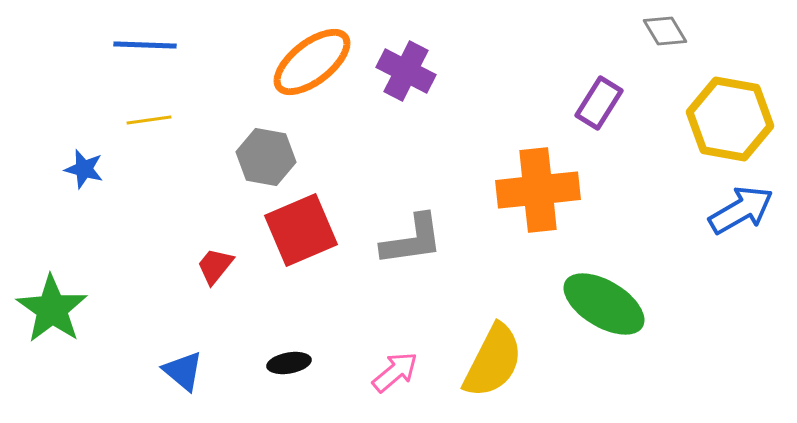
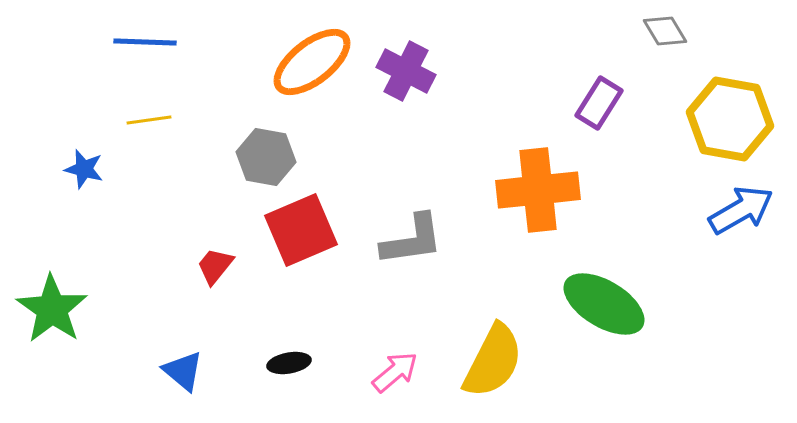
blue line: moved 3 px up
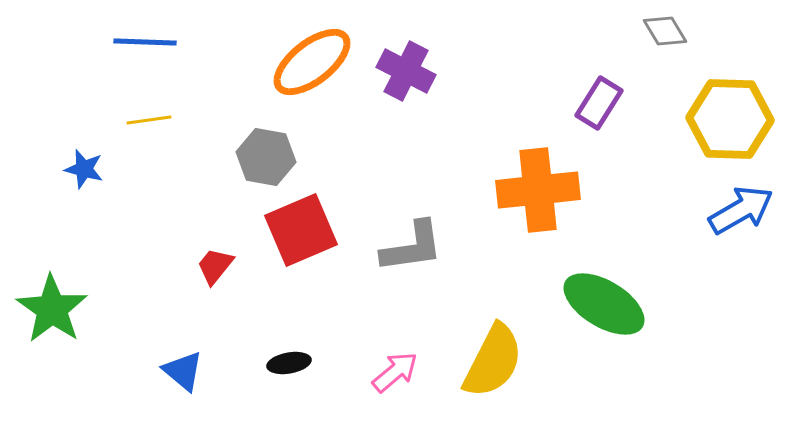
yellow hexagon: rotated 8 degrees counterclockwise
gray L-shape: moved 7 px down
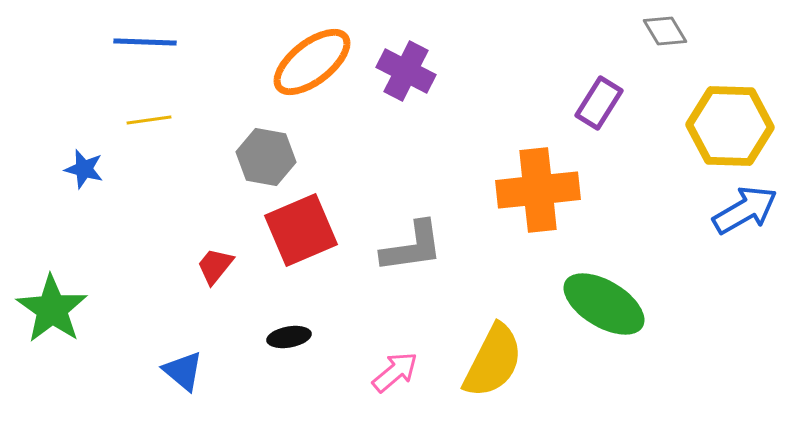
yellow hexagon: moved 7 px down
blue arrow: moved 4 px right
black ellipse: moved 26 px up
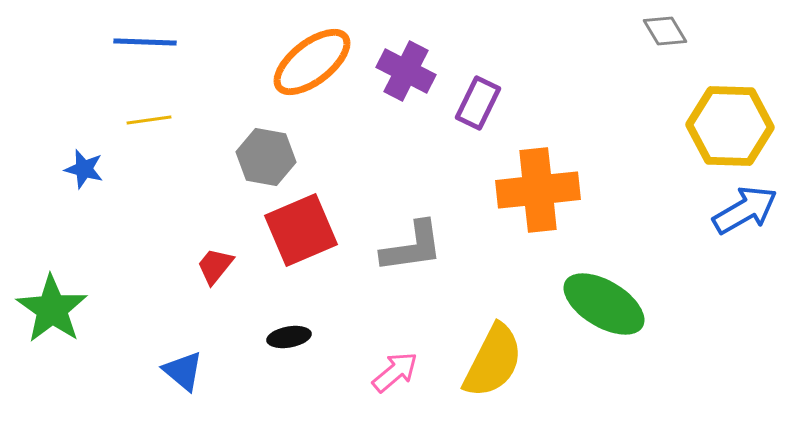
purple rectangle: moved 121 px left; rotated 6 degrees counterclockwise
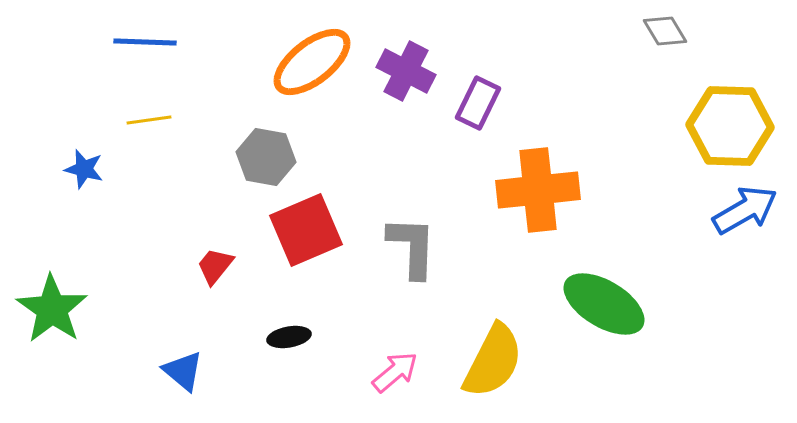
red square: moved 5 px right
gray L-shape: rotated 80 degrees counterclockwise
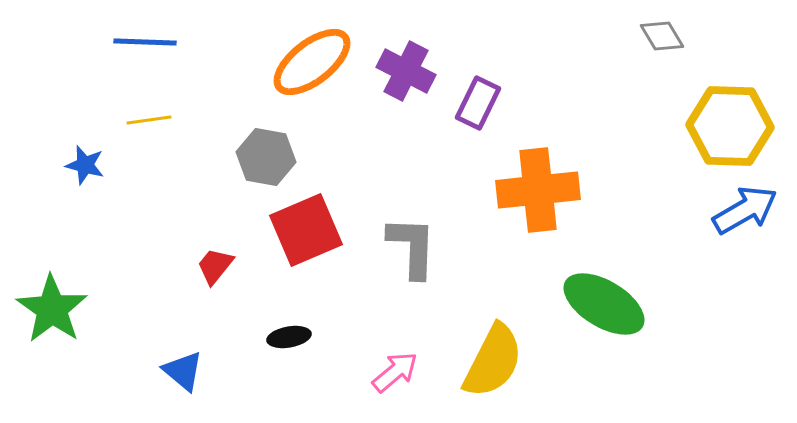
gray diamond: moved 3 px left, 5 px down
blue star: moved 1 px right, 4 px up
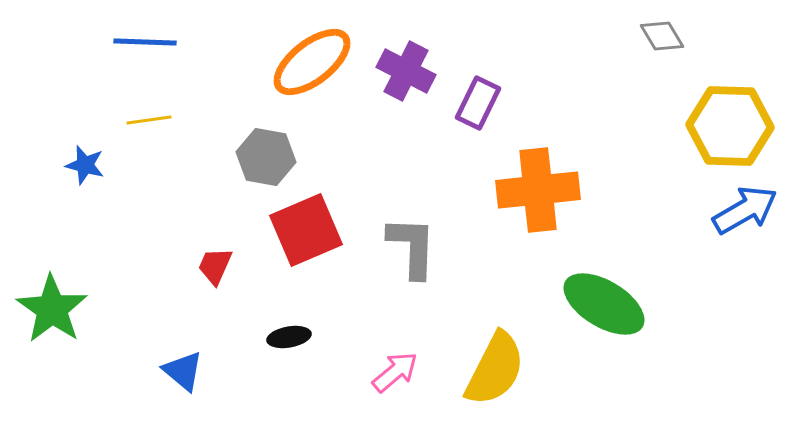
red trapezoid: rotated 15 degrees counterclockwise
yellow semicircle: moved 2 px right, 8 px down
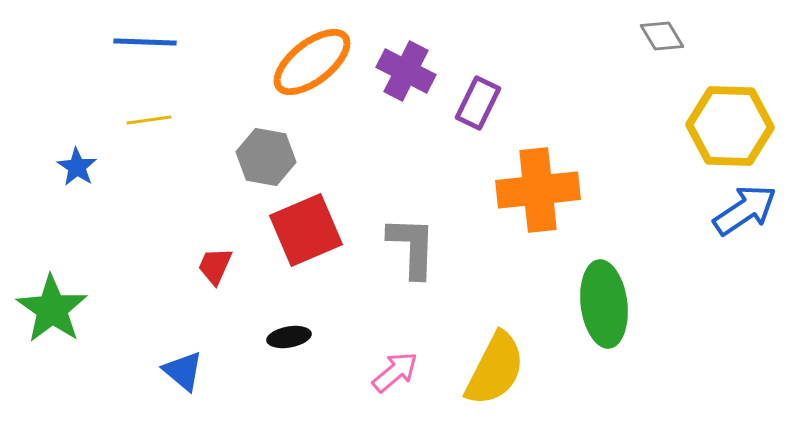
blue star: moved 8 px left, 2 px down; rotated 18 degrees clockwise
blue arrow: rotated 4 degrees counterclockwise
green ellipse: rotated 52 degrees clockwise
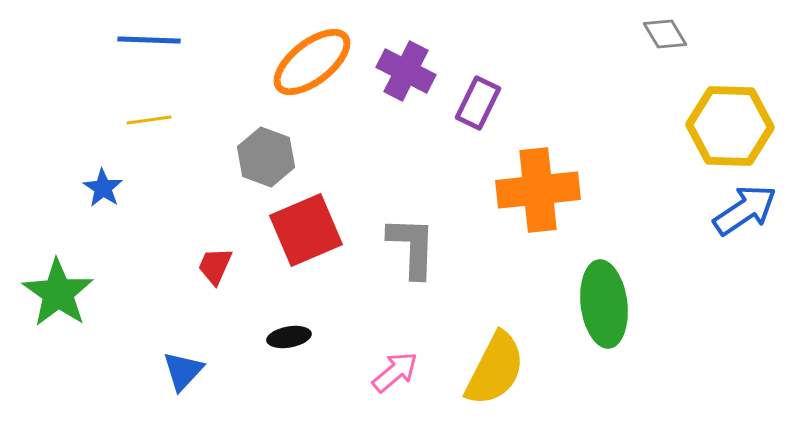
gray diamond: moved 3 px right, 2 px up
blue line: moved 4 px right, 2 px up
gray hexagon: rotated 10 degrees clockwise
blue star: moved 26 px right, 21 px down
green star: moved 6 px right, 16 px up
blue triangle: rotated 33 degrees clockwise
